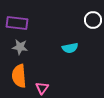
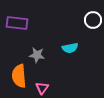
gray star: moved 17 px right, 8 px down
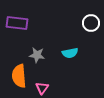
white circle: moved 2 px left, 3 px down
cyan semicircle: moved 5 px down
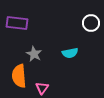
gray star: moved 3 px left, 1 px up; rotated 21 degrees clockwise
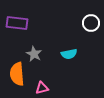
cyan semicircle: moved 1 px left, 1 px down
orange semicircle: moved 2 px left, 2 px up
pink triangle: rotated 40 degrees clockwise
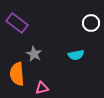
purple rectangle: rotated 30 degrees clockwise
cyan semicircle: moved 7 px right, 1 px down
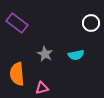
gray star: moved 11 px right
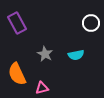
purple rectangle: rotated 25 degrees clockwise
orange semicircle: rotated 20 degrees counterclockwise
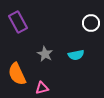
purple rectangle: moved 1 px right, 1 px up
